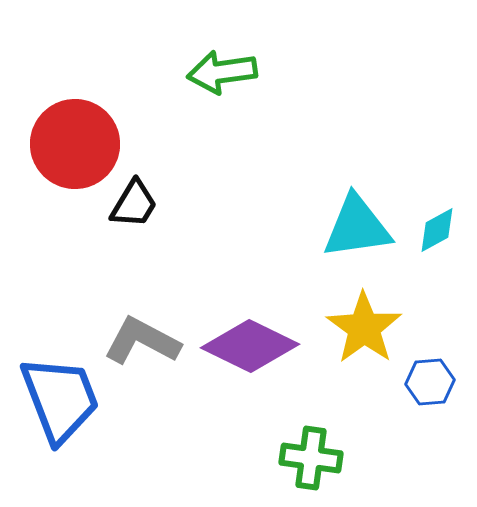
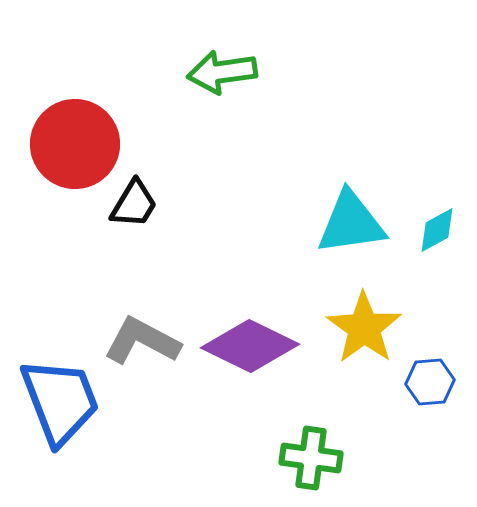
cyan triangle: moved 6 px left, 4 px up
blue trapezoid: moved 2 px down
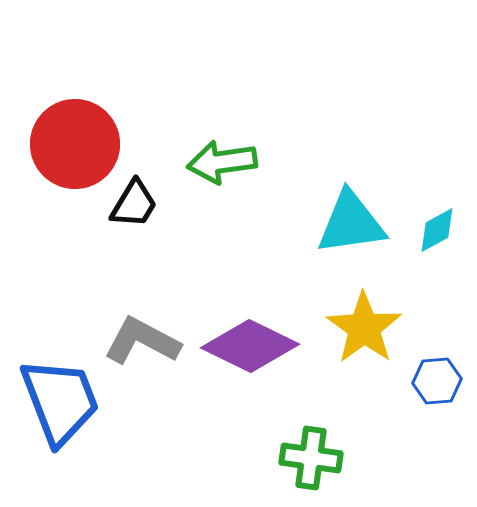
green arrow: moved 90 px down
blue hexagon: moved 7 px right, 1 px up
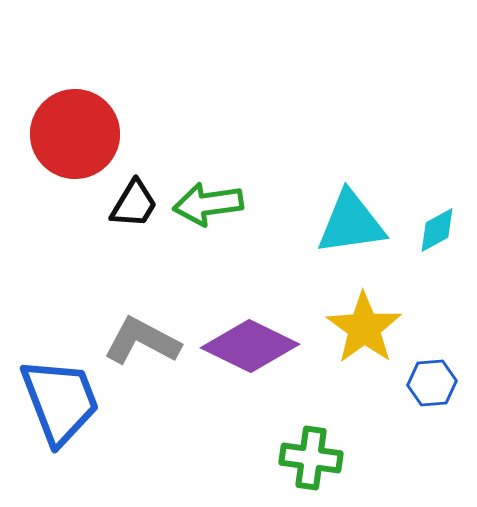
red circle: moved 10 px up
green arrow: moved 14 px left, 42 px down
blue hexagon: moved 5 px left, 2 px down
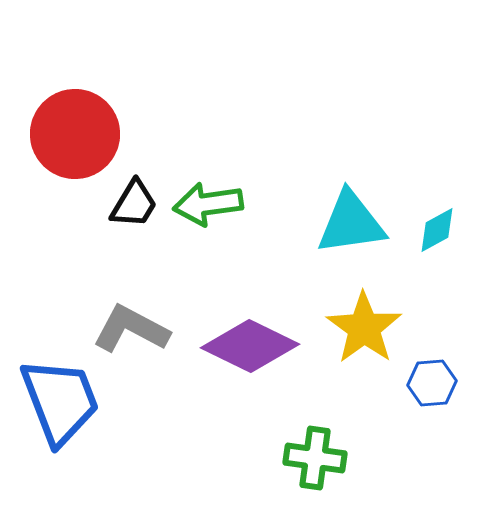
gray L-shape: moved 11 px left, 12 px up
green cross: moved 4 px right
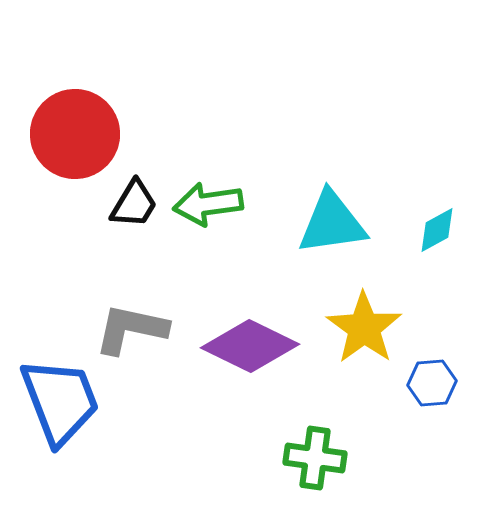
cyan triangle: moved 19 px left
gray L-shape: rotated 16 degrees counterclockwise
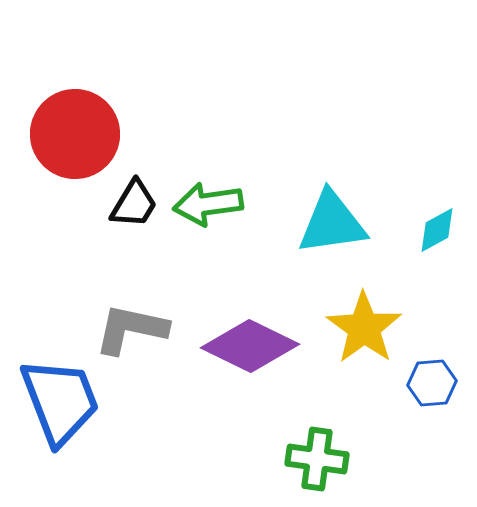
green cross: moved 2 px right, 1 px down
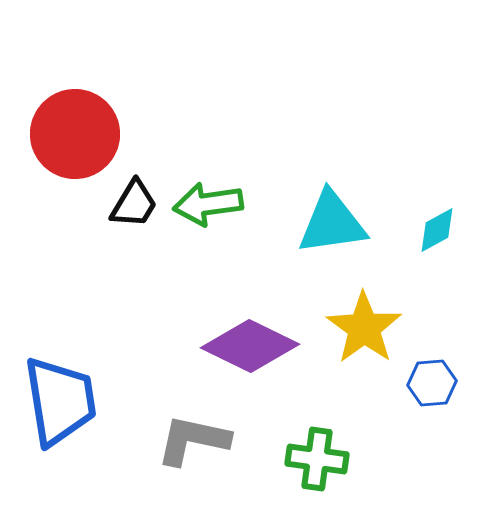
gray L-shape: moved 62 px right, 111 px down
blue trapezoid: rotated 12 degrees clockwise
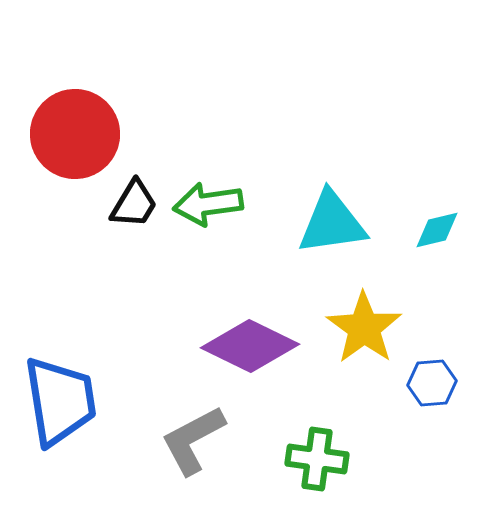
cyan diamond: rotated 15 degrees clockwise
gray L-shape: rotated 40 degrees counterclockwise
